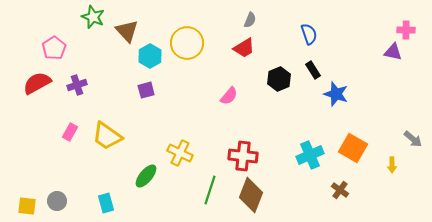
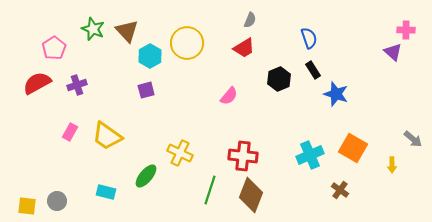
green star: moved 12 px down
blue semicircle: moved 4 px down
purple triangle: rotated 30 degrees clockwise
cyan rectangle: moved 11 px up; rotated 60 degrees counterclockwise
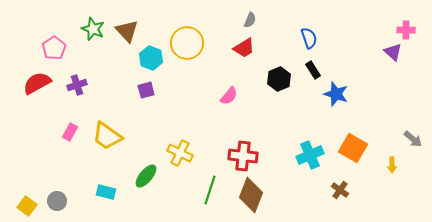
cyan hexagon: moved 1 px right, 2 px down; rotated 10 degrees counterclockwise
yellow square: rotated 30 degrees clockwise
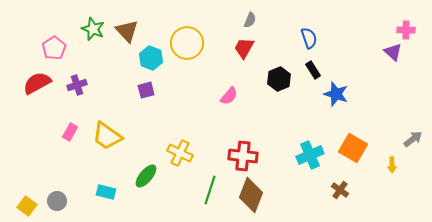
red trapezoid: rotated 150 degrees clockwise
gray arrow: rotated 78 degrees counterclockwise
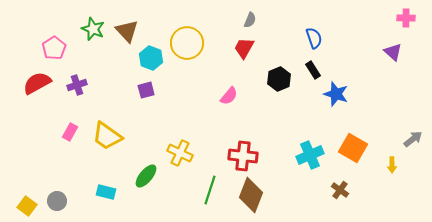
pink cross: moved 12 px up
blue semicircle: moved 5 px right
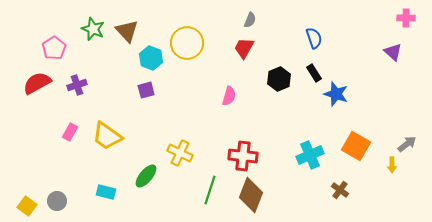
black rectangle: moved 1 px right, 3 px down
pink semicircle: rotated 24 degrees counterclockwise
gray arrow: moved 6 px left, 5 px down
orange square: moved 3 px right, 2 px up
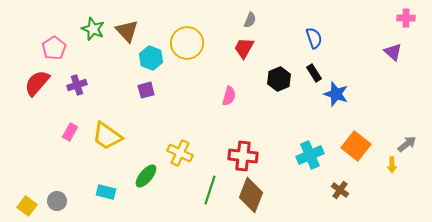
red semicircle: rotated 20 degrees counterclockwise
orange square: rotated 8 degrees clockwise
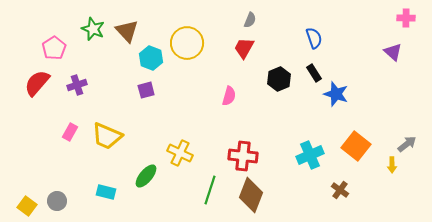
yellow trapezoid: rotated 12 degrees counterclockwise
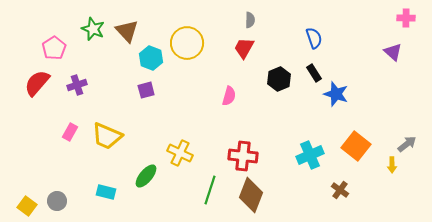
gray semicircle: rotated 21 degrees counterclockwise
